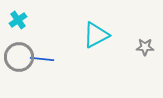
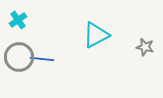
gray star: rotated 12 degrees clockwise
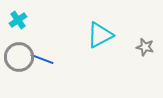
cyan triangle: moved 4 px right
blue line: rotated 15 degrees clockwise
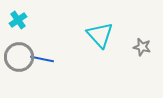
cyan triangle: rotated 44 degrees counterclockwise
gray star: moved 3 px left
blue line: rotated 10 degrees counterclockwise
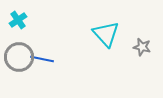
cyan triangle: moved 6 px right, 1 px up
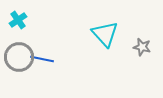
cyan triangle: moved 1 px left
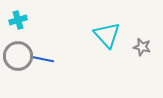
cyan cross: rotated 18 degrees clockwise
cyan triangle: moved 2 px right, 1 px down
gray circle: moved 1 px left, 1 px up
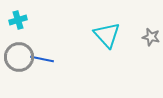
gray star: moved 9 px right, 10 px up
gray circle: moved 1 px right, 1 px down
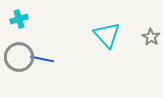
cyan cross: moved 1 px right, 1 px up
gray star: rotated 18 degrees clockwise
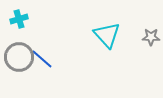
gray star: rotated 30 degrees counterclockwise
blue line: rotated 30 degrees clockwise
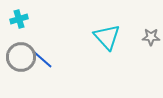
cyan triangle: moved 2 px down
gray circle: moved 2 px right
